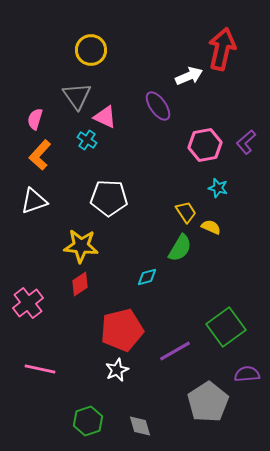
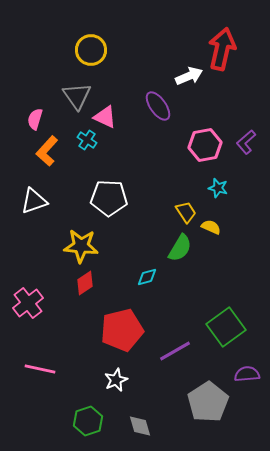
orange L-shape: moved 7 px right, 4 px up
red diamond: moved 5 px right, 1 px up
white star: moved 1 px left, 10 px down
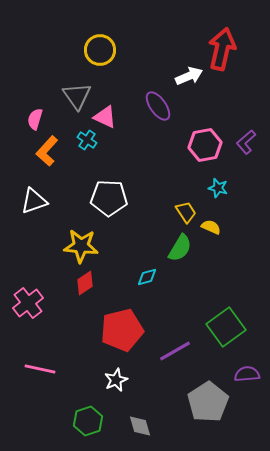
yellow circle: moved 9 px right
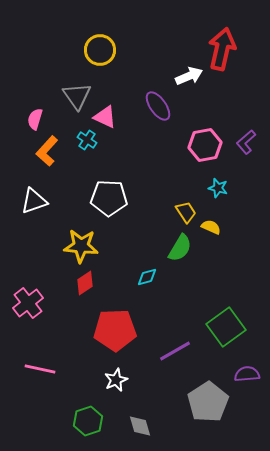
red pentagon: moved 7 px left; rotated 12 degrees clockwise
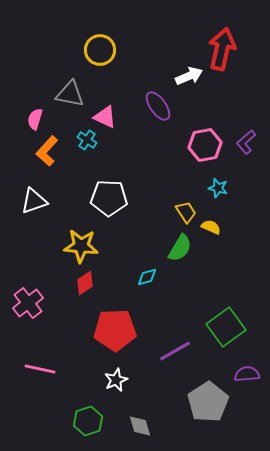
gray triangle: moved 7 px left, 2 px up; rotated 44 degrees counterclockwise
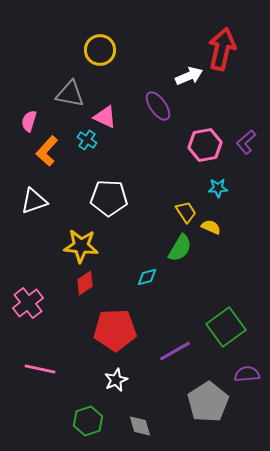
pink semicircle: moved 6 px left, 2 px down
cyan star: rotated 18 degrees counterclockwise
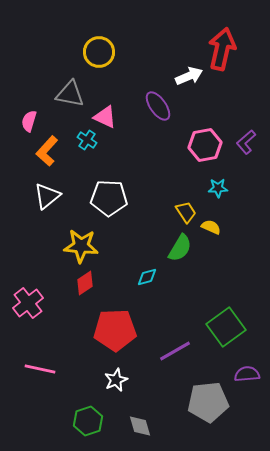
yellow circle: moved 1 px left, 2 px down
white triangle: moved 13 px right, 5 px up; rotated 20 degrees counterclockwise
gray pentagon: rotated 27 degrees clockwise
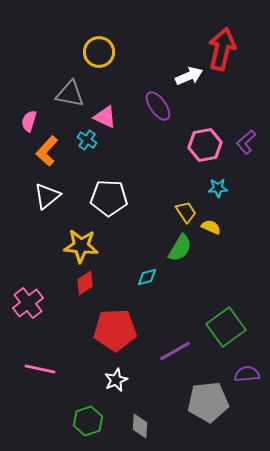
gray diamond: rotated 20 degrees clockwise
